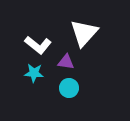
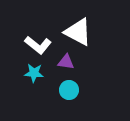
white triangle: moved 6 px left, 1 px up; rotated 44 degrees counterclockwise
cyan circle: moved 2 px down
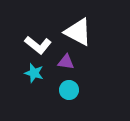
cyan star: rotated 12 degrees clockwise
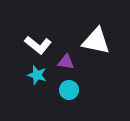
white triangle: moved 18 px right, 9 px down; rotated 16 degrees counterclockwise
cyan star: moved 3 px right, 2 px down
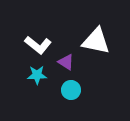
purple triangle: rotated 24 degrees clockwise
cyan star: rotated 18 degrees counterclockwise
cyan circle: moved 2 px right
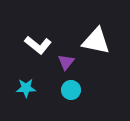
purple triangle: rotated 36 degrees clockwise
cyan star: moved 11 px left, 13 px down
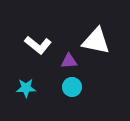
purple triangle: moved 3 px right, 1 px up; rotated 48 degrees clockwise
cyan circle: moved 1 px right, 3 px up
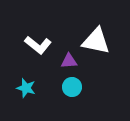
cyan star: rotated 18 degrees clockwise
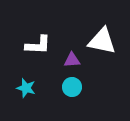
white triangle: moved 6 px right
white L-shape: rotated 36 degrees counterclockwise
purple triangle: moved 3 px right, 1 px up
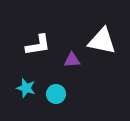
white L-shape: rotated 12 degrees counterclockwise
cyan circle: moved 16 px left, 7 px down
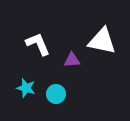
white L-shape: moved 1 px up; rotated 104 degrees counterclockwise
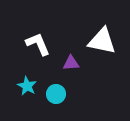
purple triangle: moved 1 px left, 3 px down
cyan star: moved 1 px right, 2 px up; rotated 12 degrees clockwise
